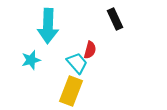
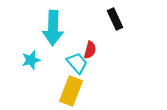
cyan arrow: moved 5 px right, 2 px down
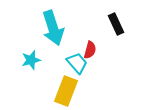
black rectangle: moved 1 px right, 5 px down
cyan arrow: rotated 20 degrees counterclockwise
yellow rectangle: moved 5 px left
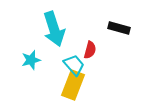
black rectangle: moved 3 px right, 4 px down; rotated 50 degrees counterclockwise
cyan arrow: moved 1 px right, 1 px down
cyan trapezoid: moved 3 px left, 2 px down
yellow rectangle: moved 7 px right, 6 px up
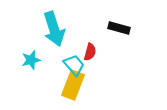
red semicircle: moved 2 px down
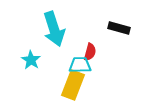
cyan star: rotated 24 degrees counterclockwise
cyan trapezoid: moved 6 px right; rotated 50 degrees counterclockwise
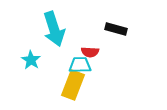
black rectangle: moved 3 px left, 1 px down
red semicircle: rotated 78 degrees clockwise
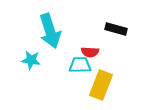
cyan arrow: moved 4 px left, 2 px down
cyan star: rotated 24 degrees counterclockwise
yellow rectangle: moved 28 px right
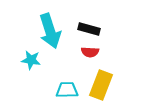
black rectangle: moved 27 px left
cyan trapezoid: moved 13 px left, 25 px down
